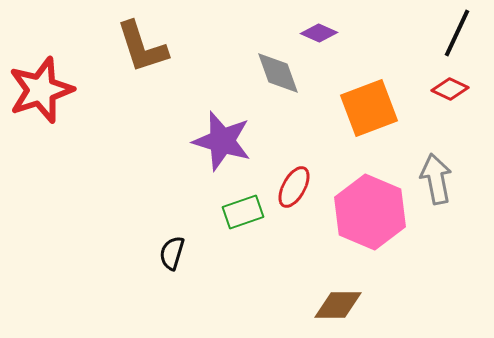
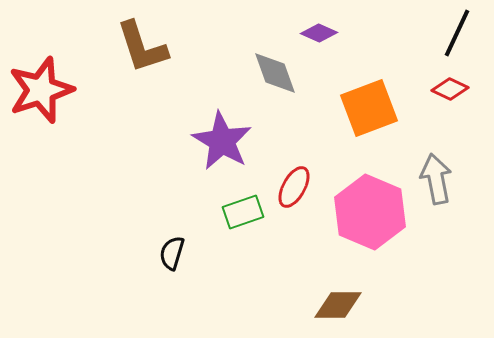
gray diamond: moved 3 px left
purple star: rotated 14 degrees clockwise
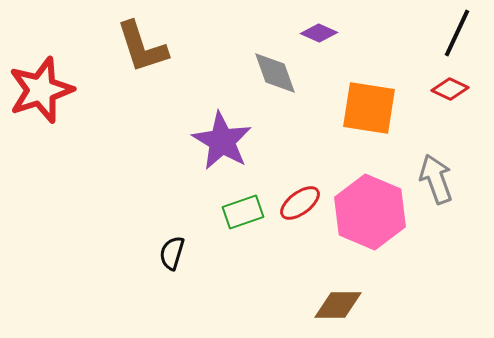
orange square: rotated 30 degrees clockwise
gray arrow: rotated 9 degrees counterclockwise
red ellipse: moved 6 px right, 16 px down; rotated 24 degrees clockwise
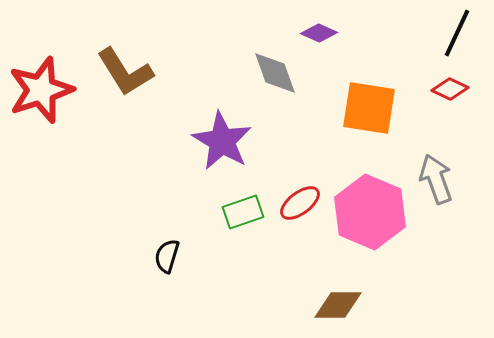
brown L-shape: moved 17 px left, 25 px down; rotated 14 degrees counterclockwise
black semicircle: moved 5 px left, 3 px down
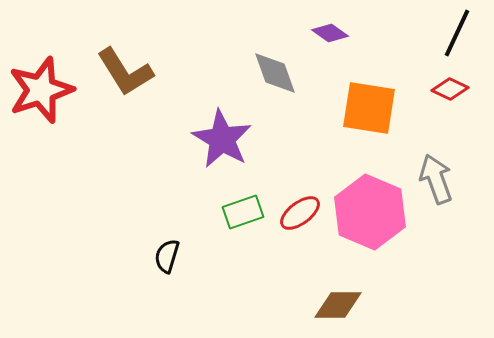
purple diamond: moved 11 px right; rotated 12 degrees clockwise
purple star: moved 2 px up
red ellipse: moved 10 px down
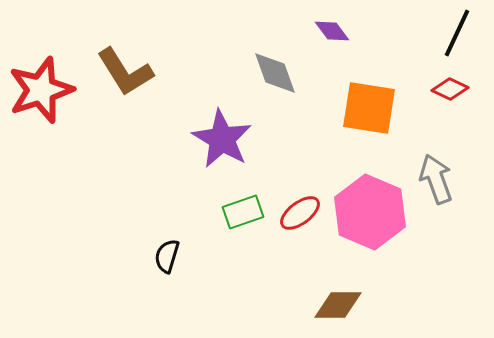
purple diamond: moved 2 px right, 2 px up; rotated 18 degrees clockwise
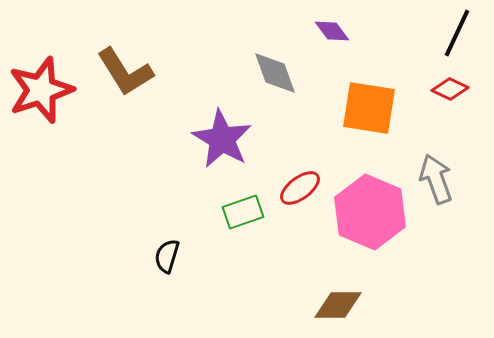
red ellipse: moved 25 px up
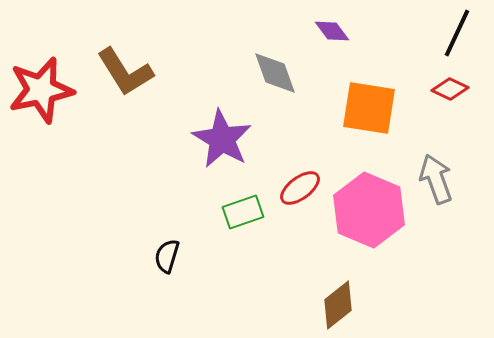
red star: rotated 6 degrees clockwise
pink hexagon: moved 1 px left, 2 px up
brown diamond: rotated 39 degrees counterclockwise
